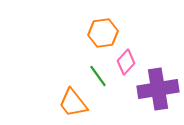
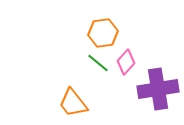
green line: moved 13 px up; rotated 15 degrees counterclockwise
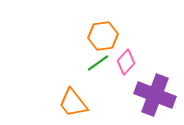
orange hexagon: moved 3 px down
green line: rotated 75 degrees counterclockwise
purple cross: moved 3 px left, 6 px down; rotated 30 degrees clockwise
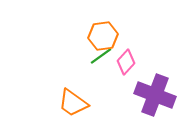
green line: moved 3 px right, 7 px up
orange trapezoid: rotated 16 degrees counterclockwise
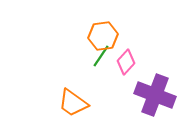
green line: rotated 20 degrees counterclockwise
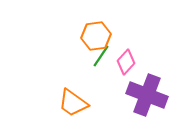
orange hexagon: moved 7 px left
purple cross: moved 8 px left
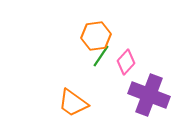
purple cross: moved 2 px right
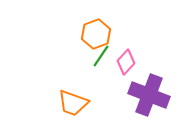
orange hexagon: moved 2 px up; rotated 12 degrees counterclockwise
orange trapezoid: rotated 16 degrees counterclockwise
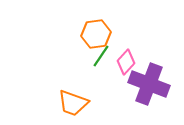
orange hexagon: rotated 12 degrees clockwise
purple cross: moved 11 px up
